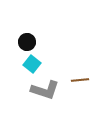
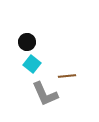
brown line: moved 13 px left, 4 px up
gray L-shape: moved 4 px down; rotated 48 degrees clockwise
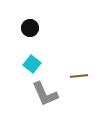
black circle: moved 3 px right, 14 px up
brown line: moved 12 px right
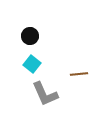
black circle: moved 8 px down
brown line: moved 2 px up
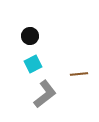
cyan square: moved 1 px right; rotated 24 degrees clockwise
gray L-shape: rotated 104 degrees counterclockwise
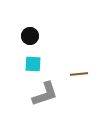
cyan square: rotated 30 degrees clockwise
gray L-shape: rotated 20 degrees clockwise
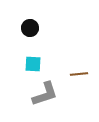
black circle: moved 8 px up
